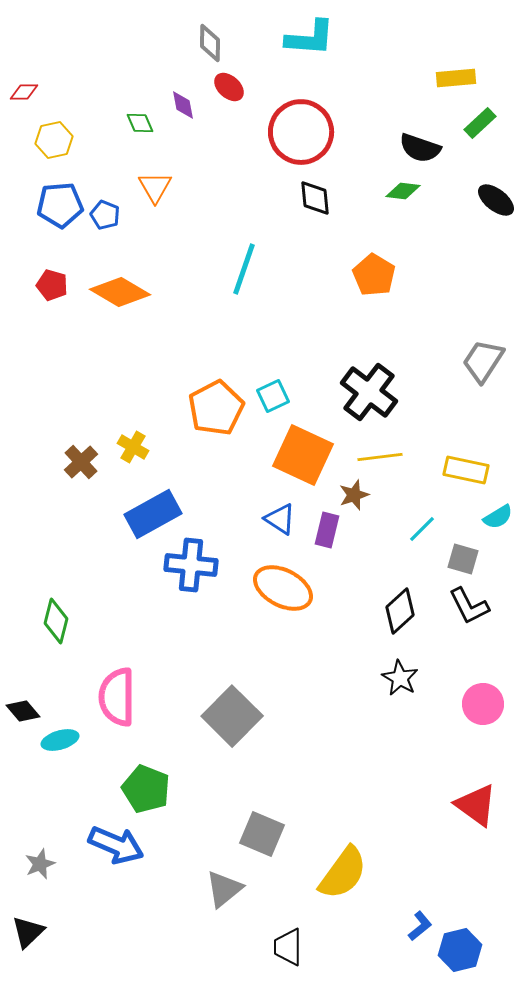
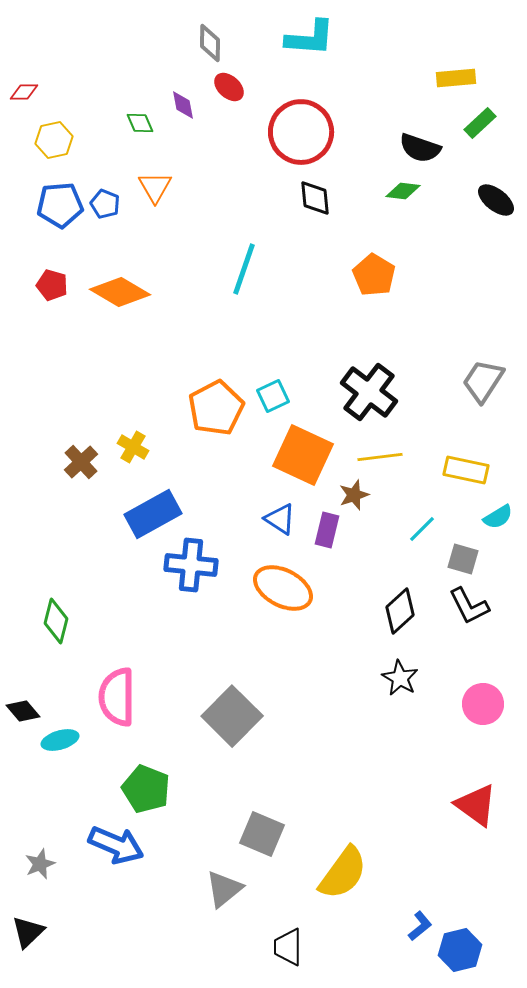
blue pentagon at (105, 215): moved 11 px up
gray trapezoid at (483, 361): moved 20 px down
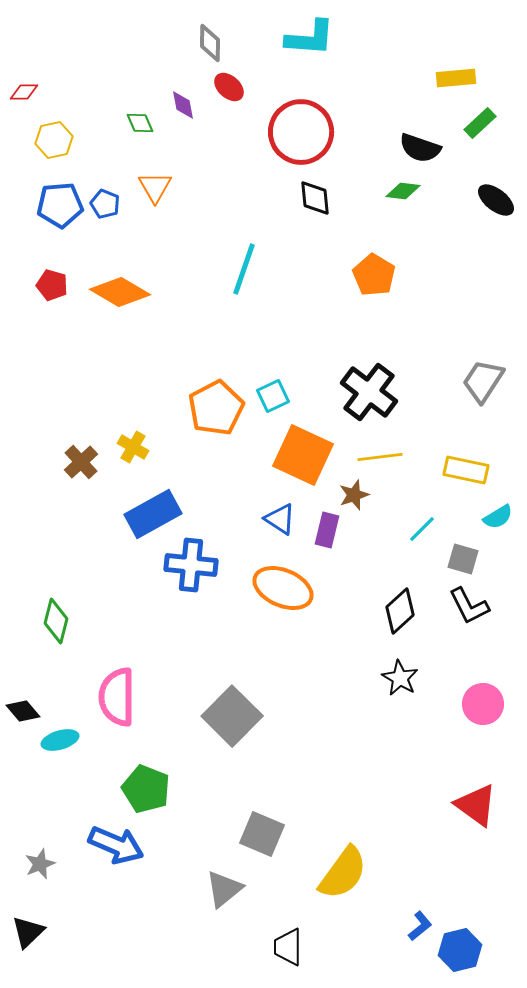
orange ellipse at (283, 588): rotated 4 degrees counterclockwise
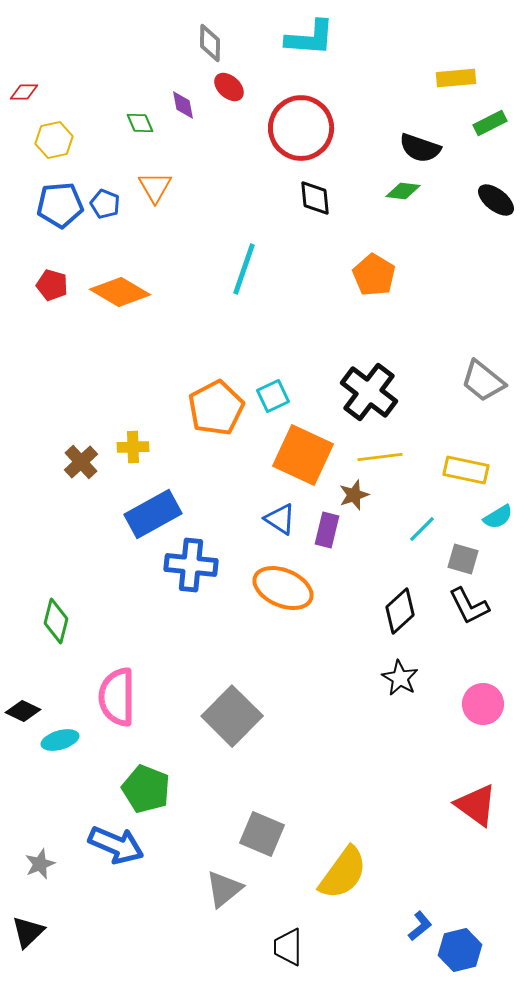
green rectangle at (480, 123): moved 10 px right; rotated 16 degrees clockwise
red circle at (301, 132): moved 4 px up
gray trapezoid at (483, 381): rotated 84 degrees counterclockwise
yellow cross at (133, 447): rotated 32 degrees counterclockwise
black diamond at (23, 711): rotated 24 degrees counterclockwise
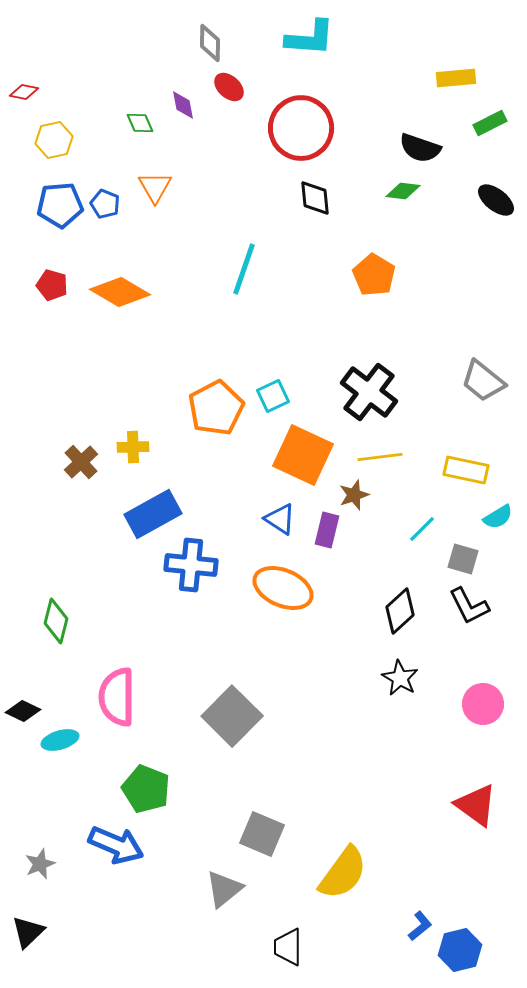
red diamond at (24, 92): rotated 12 degrees clockwise
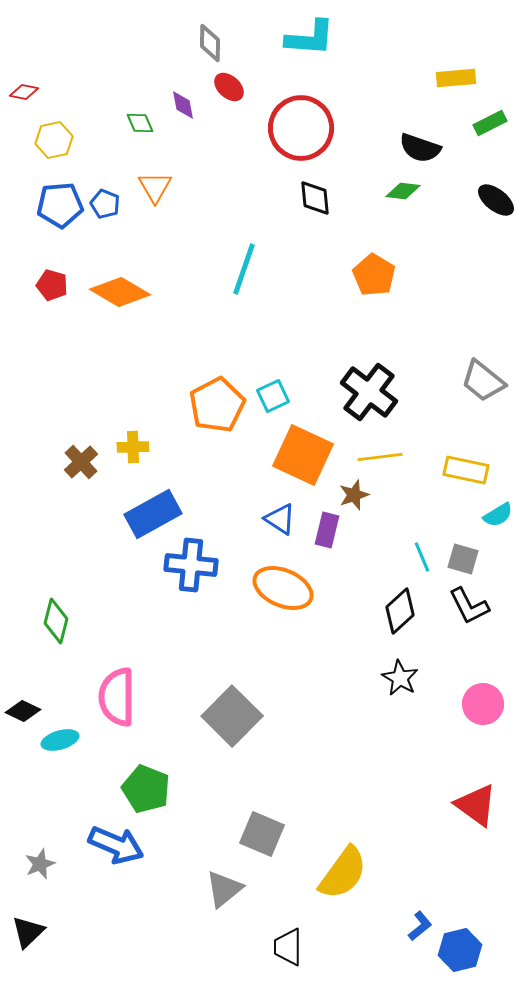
orange pentagon at (216, 408): moved 1 px right, 3 px up
cyan semicircle at (498, 517): moved 2 px up
cyan line at (422, 529): moved 28 px down; rotated 68 degrees counterclockwise
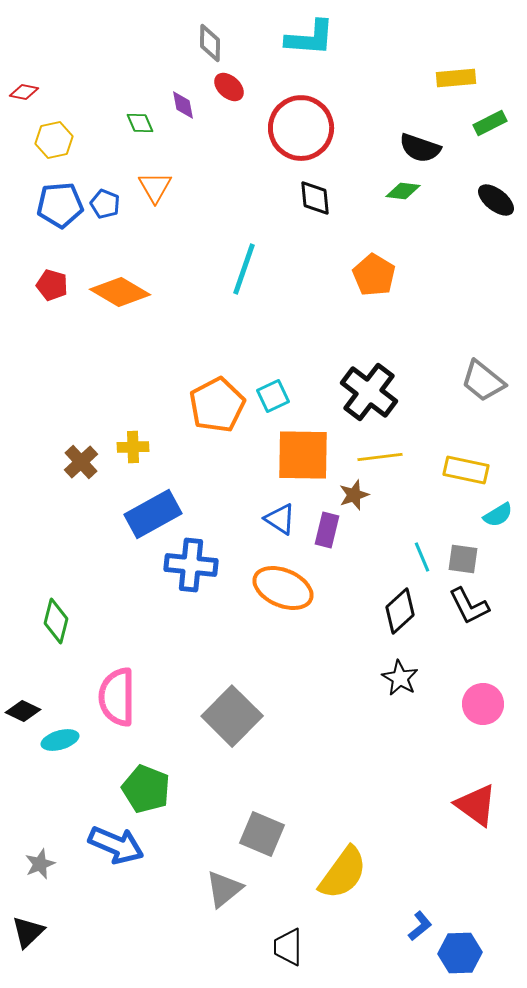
orange square at (303, 455): rotated 24 degrees counterclockwise
gray square at (463, 559): rotated 8 degrees counterclockwise
blue hexagon at (460, 950): moved 3 px down; rotated 12 degrees clockwise
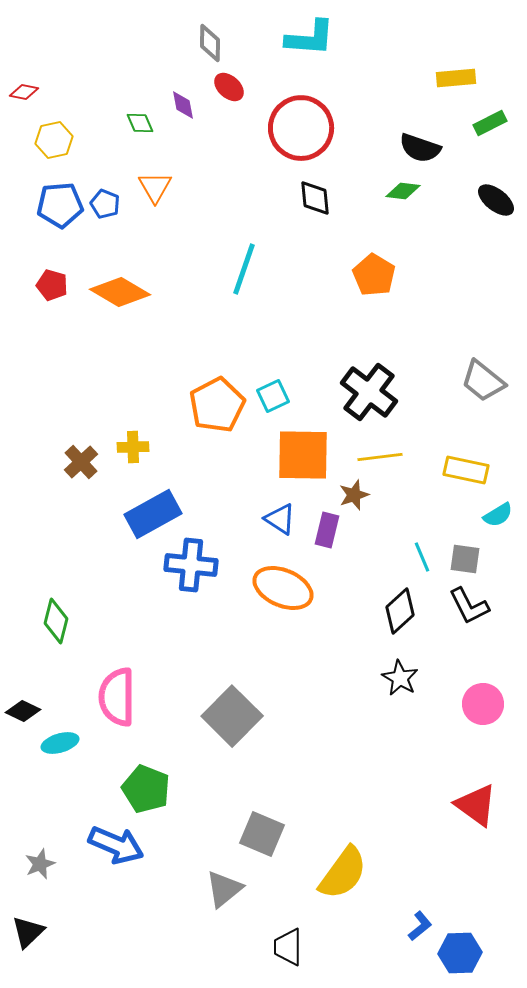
gray square at (463, 559): moved 2 px right
cyan ellipse at (60, 740): moved 3 px down
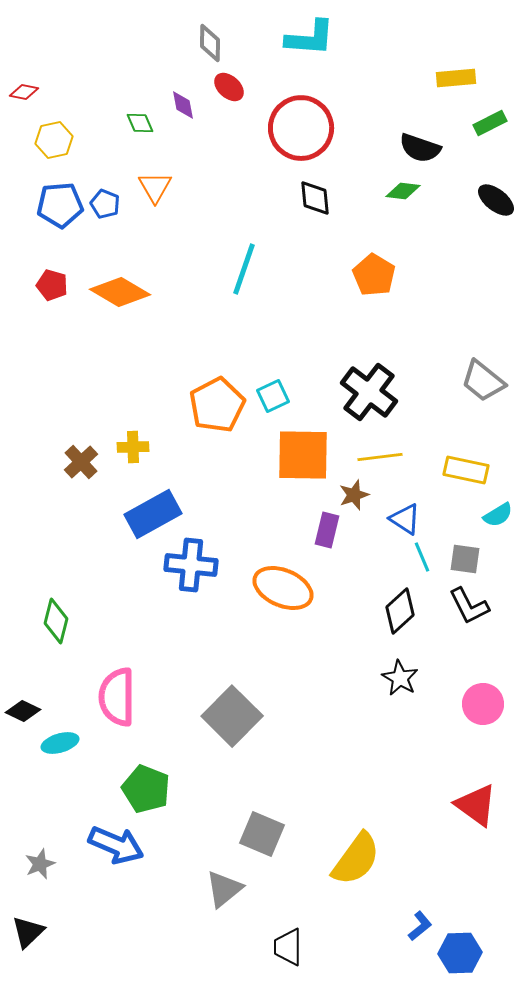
blue triangle at (280, 519): moved 125 px right
yellow semicircle at (343, 873): moved 13 px right, 14 px up
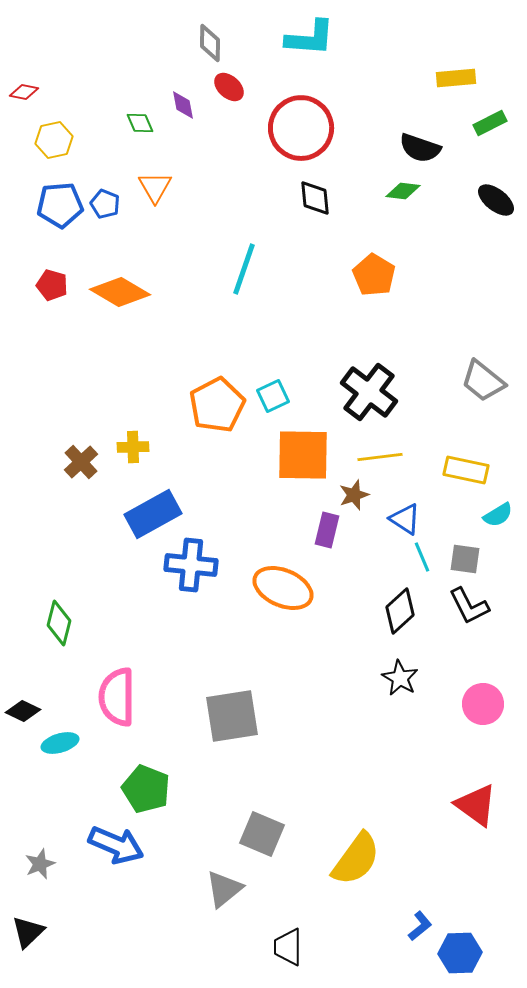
green diamond at (56, 621): moved 3 px right, 2 px down
gray square at (232, 716): rotated 36 degrees clockwise
